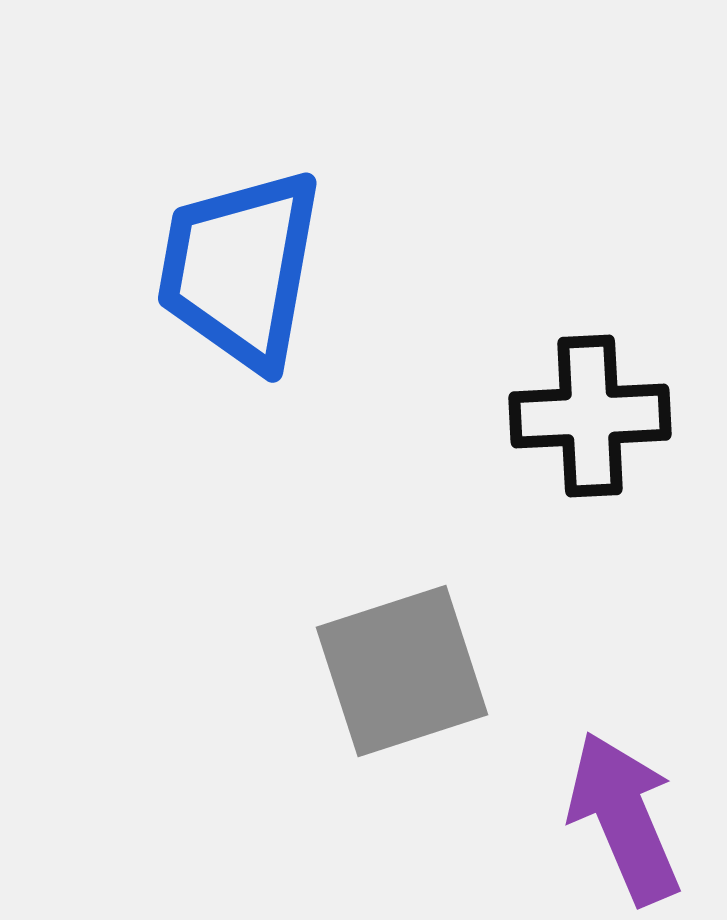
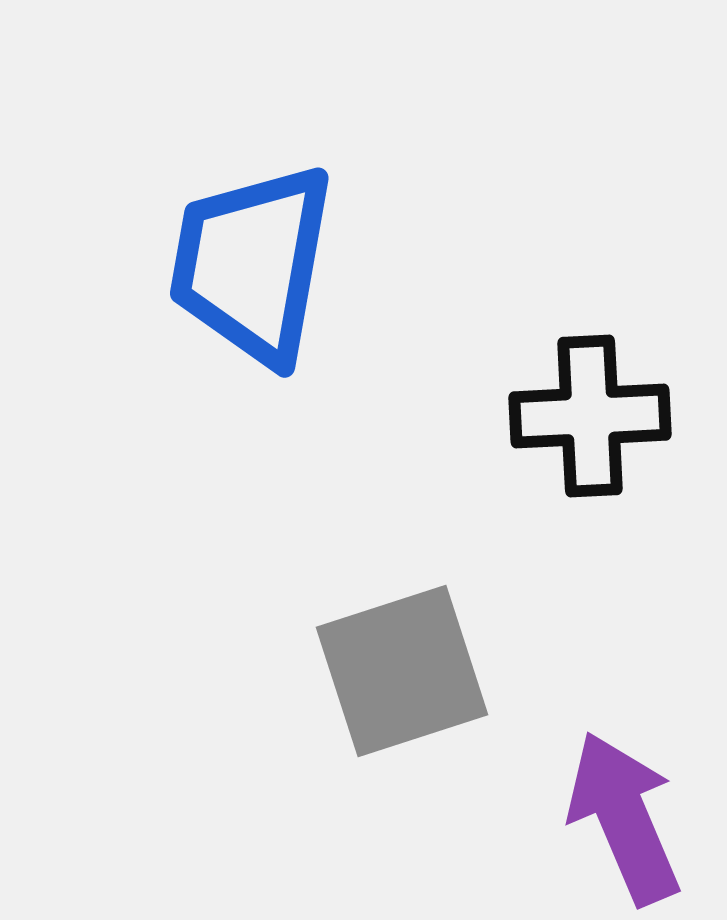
blue trapezoid: moved 12 px right, 5 px up
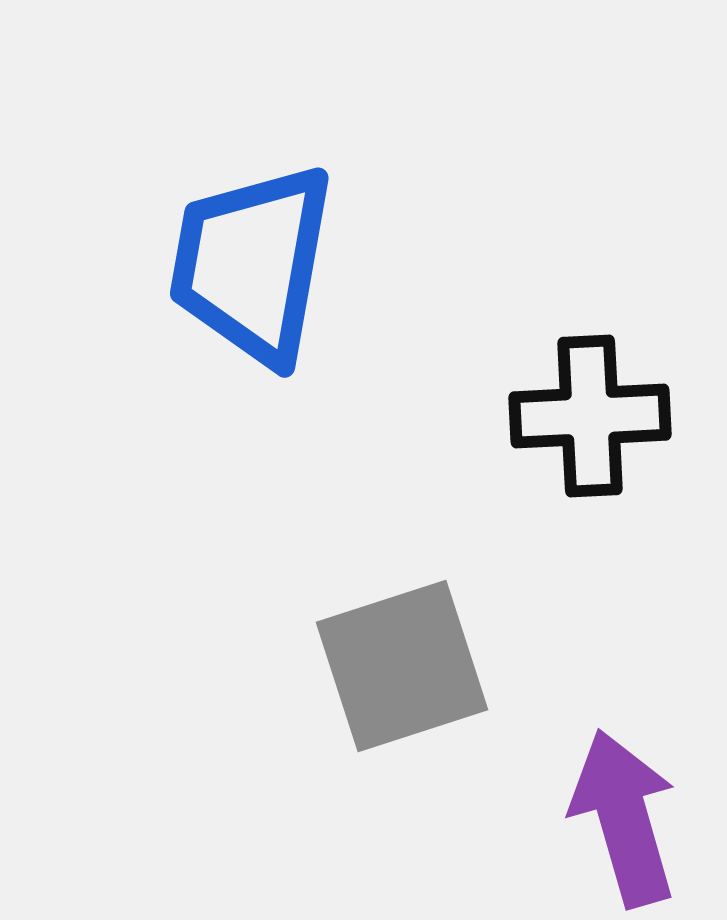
gray square: moved 5 px up
purple arrow: rotated 7 degrees clockwise
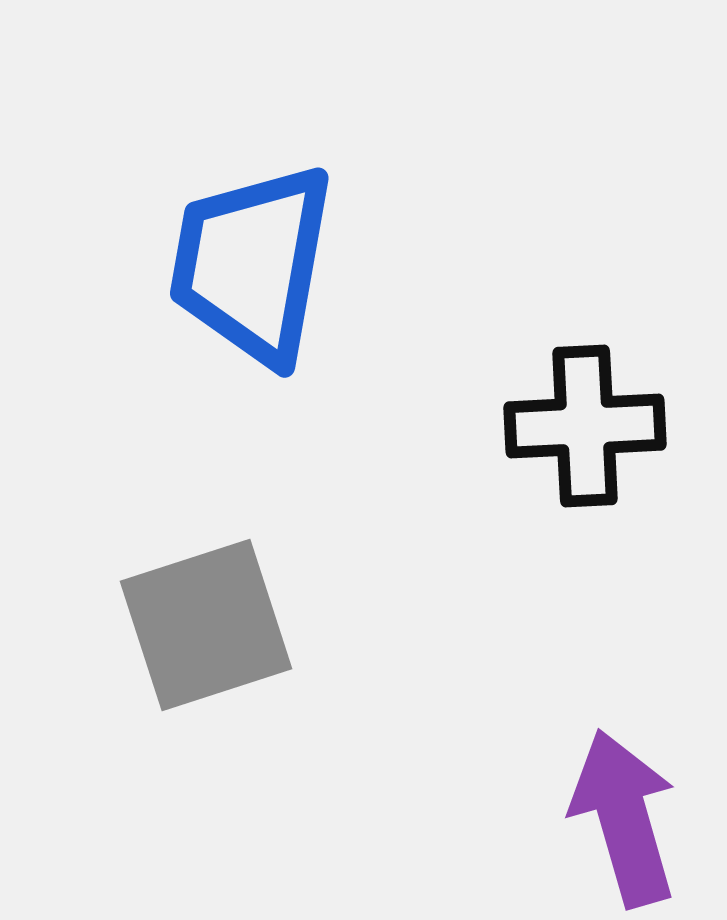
black cross: moved 5 px left, 10 px down
gray square: moved 196 px left, 41 px up
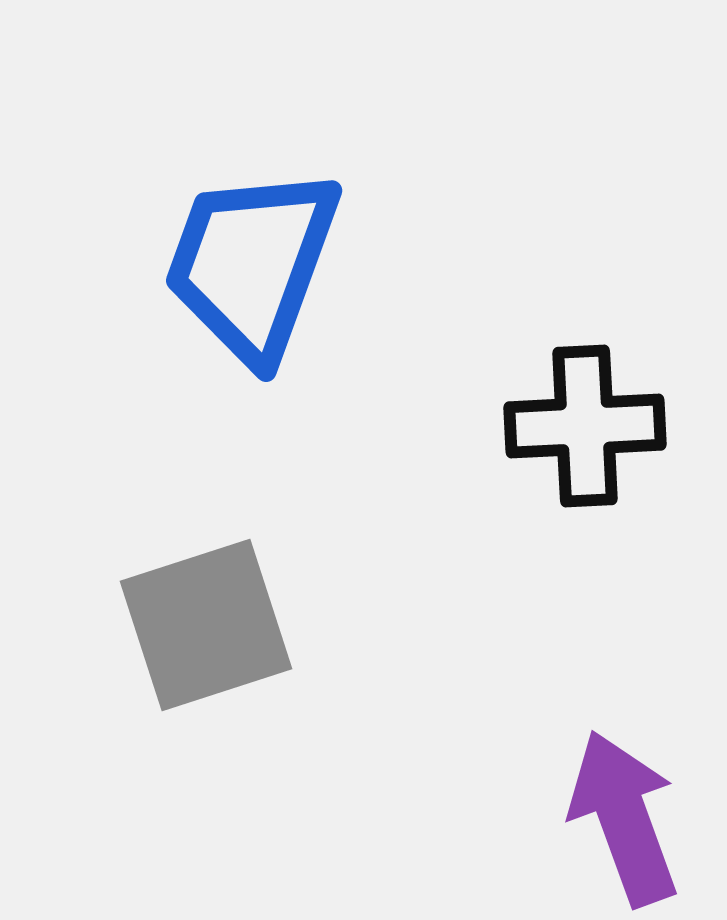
blue trapezoid: rotated 10 degrees clockwise
purple arrow: rotated 4 degrees counterclockwise
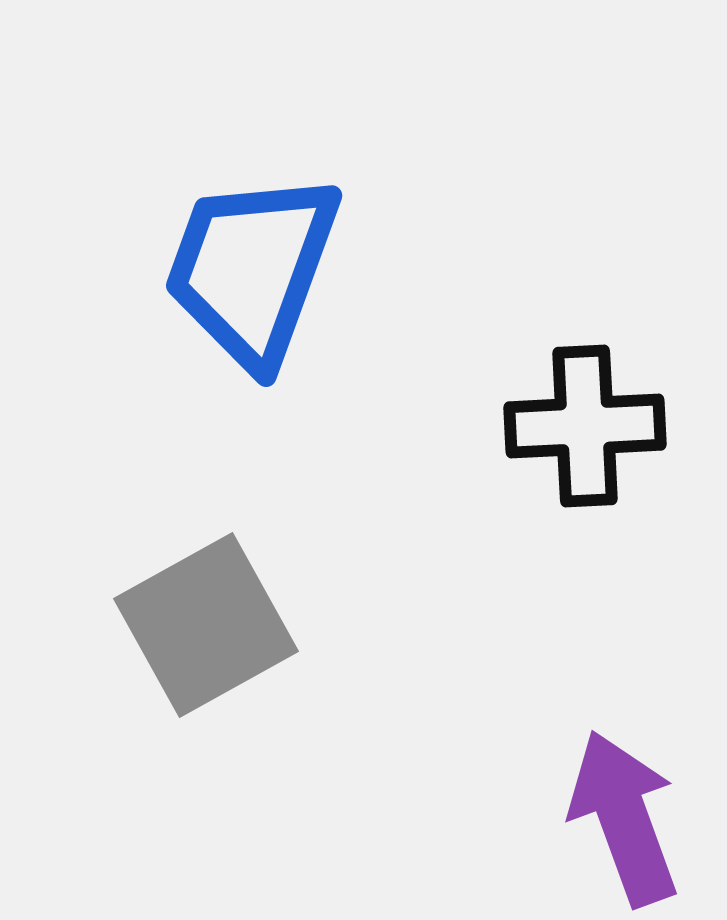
blue trapezoid: moved 5 px down
gray square: rotated 11 degrees counterclockwise
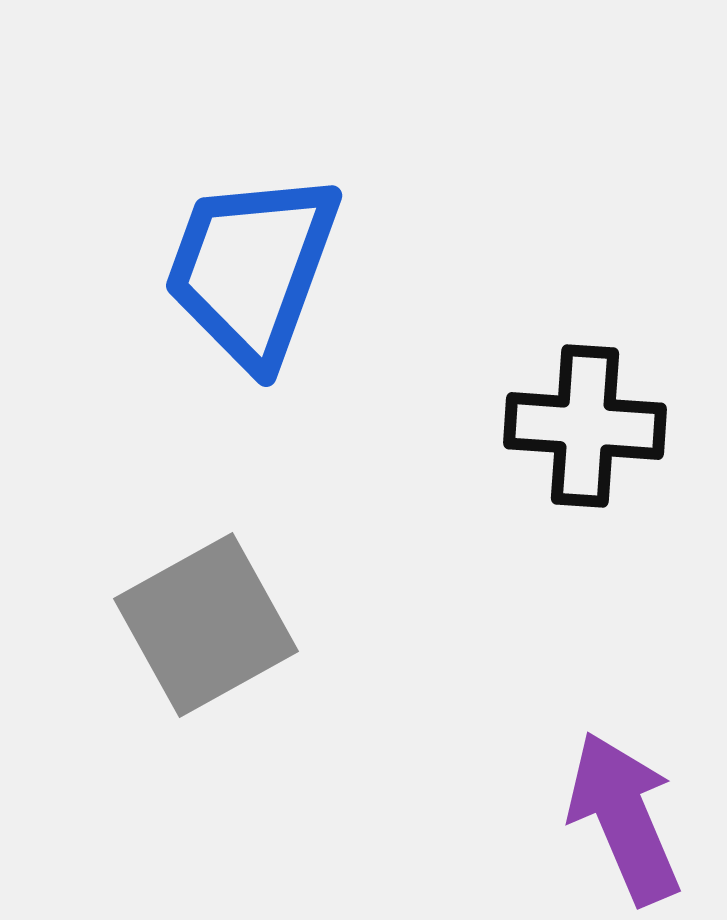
black cross: rotated 7 degrees clockwise
purple arrow: rotated 3 degrees counterclockwise
